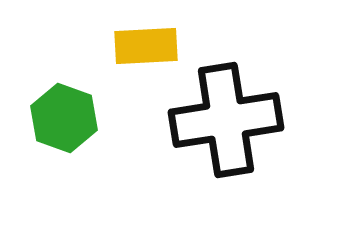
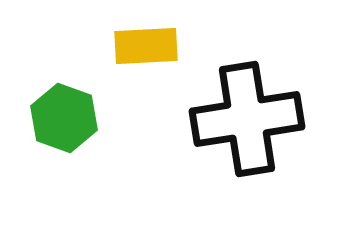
black cross: moved 21 px right, 1 px up
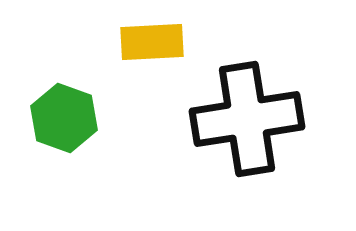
yellow rectangle: moved 6 px right, 4 px up
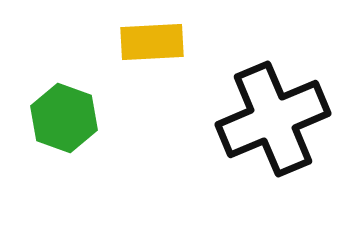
black cross: moved 26 px right; rotated 14 degrees counterclockwise
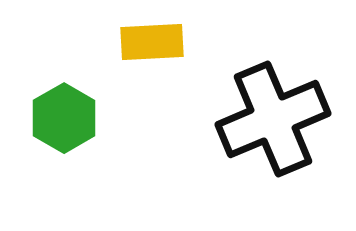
green hexagon: rotated 10 degrees clockwise
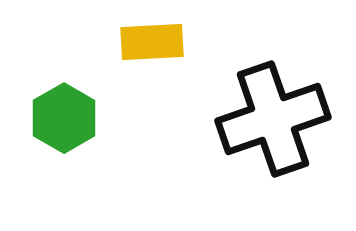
black cross: rotated 4 degrees clockwise
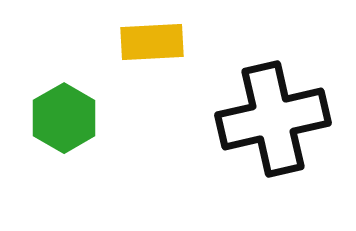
black cross: rotated 6 degrees clockwise
